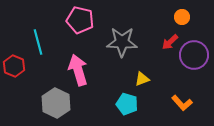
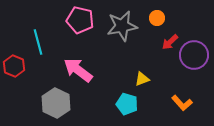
orange circle: moved 25 px left, 1 px down
gray star: moved 16 px up; rotated 12 degrees counterclockwise
pink arrow: rotated 36 degrees counterclockwise
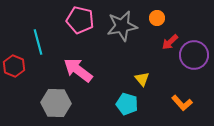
yellow triangle: rotated 49 degrees counterclockwise
gray hexagon: rotated 24 degrees counterclockwise
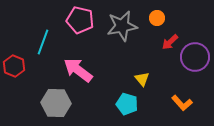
cyan line: moved 5 px right; rotated 35 degrees clockwise
purple circle: moved 1 px right, 2 px down
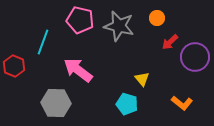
gray star: moved 3 px left; rotated 24 degrees clockwise
orange L-shape: rotated 10 degrees counterclockwise
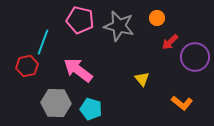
red hexagon: moved 13 px right; rotated 25 degrees clockwise
cyan pentagon: moved 36 px left, 5 px down
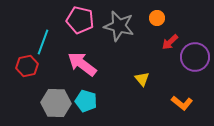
pink arrow: moved 4 px right, 6 px up
cyan pentagon: moved 5 px left, 8 px up
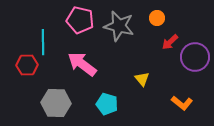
cyan line: rotated 20 degrees counterclockwise
red hexagon: moved 1 px up; rotated 10 degrees clockwise
cyan pentagon: moved 21 px right, 3 px down
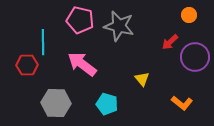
orange circle: moved 32 px right, 3 px up
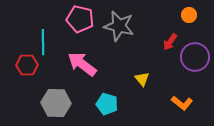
pink pentagon: moved 1 px up
red arrow: rotated 12 degrees counterclockwise
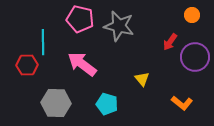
orange circle: moved 3 px right
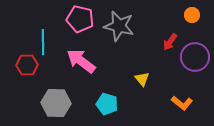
pink arrow: moved 1 px left, 3 px up
